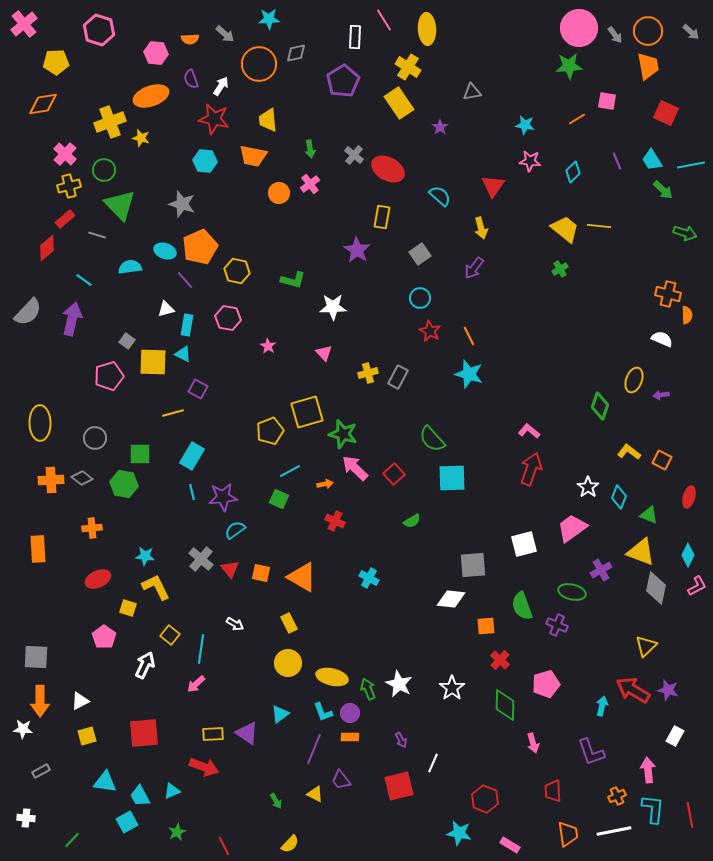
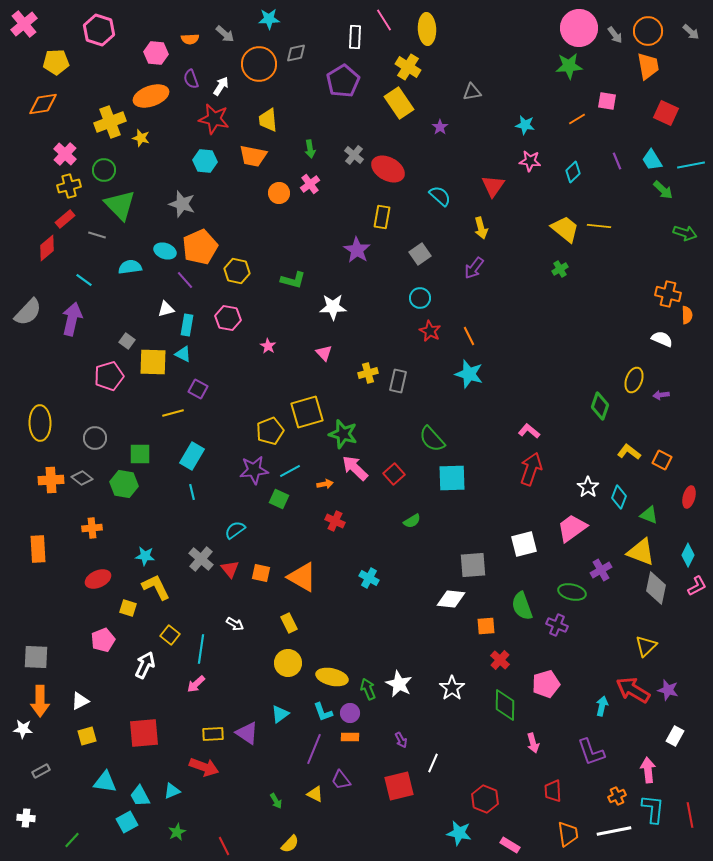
gray rectangle at (398, 377): moved 4 px down; rotated 15 degrees counterclockwise
purple star at (223, 497): moved 31 px right, 27 px up
pink pentagon at (104, 637): moved 1 px left, 3 px down; rotated 15 degrees clockwise
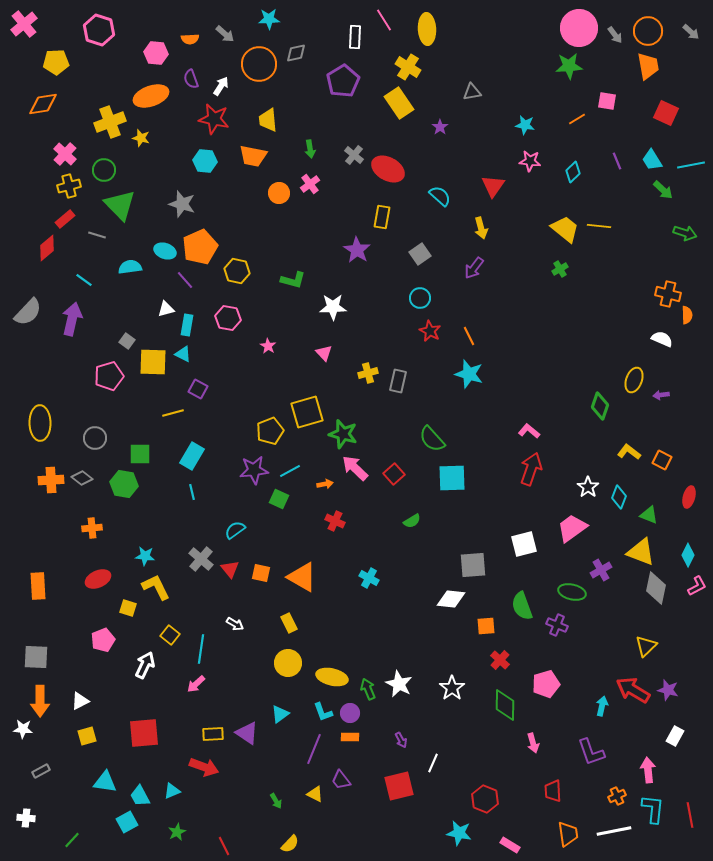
orange rectangle at (38, 549): moved 37 px down
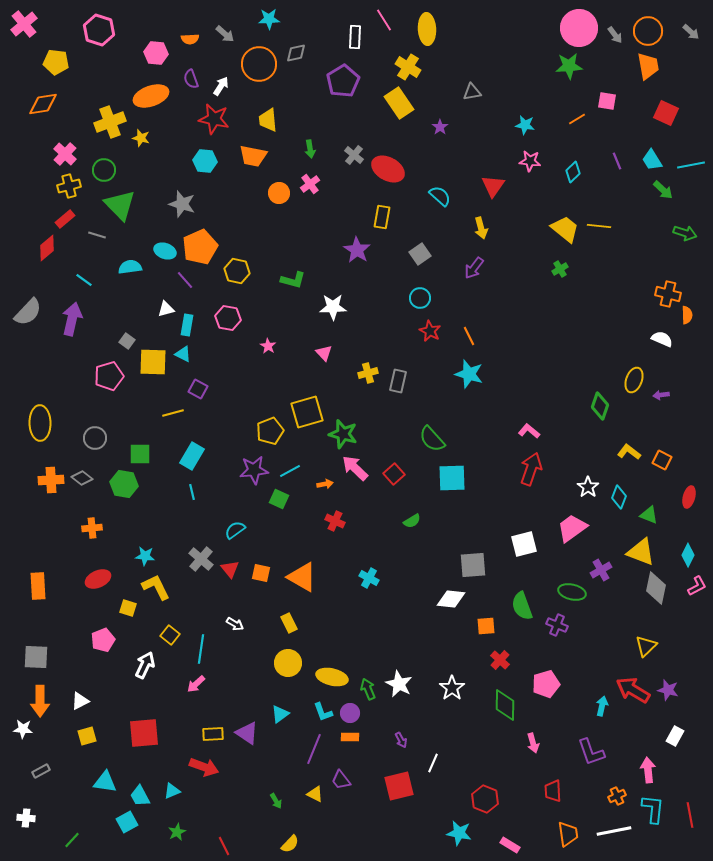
yellow pentagon at (56, 62): rotated 10 degrees clockwise
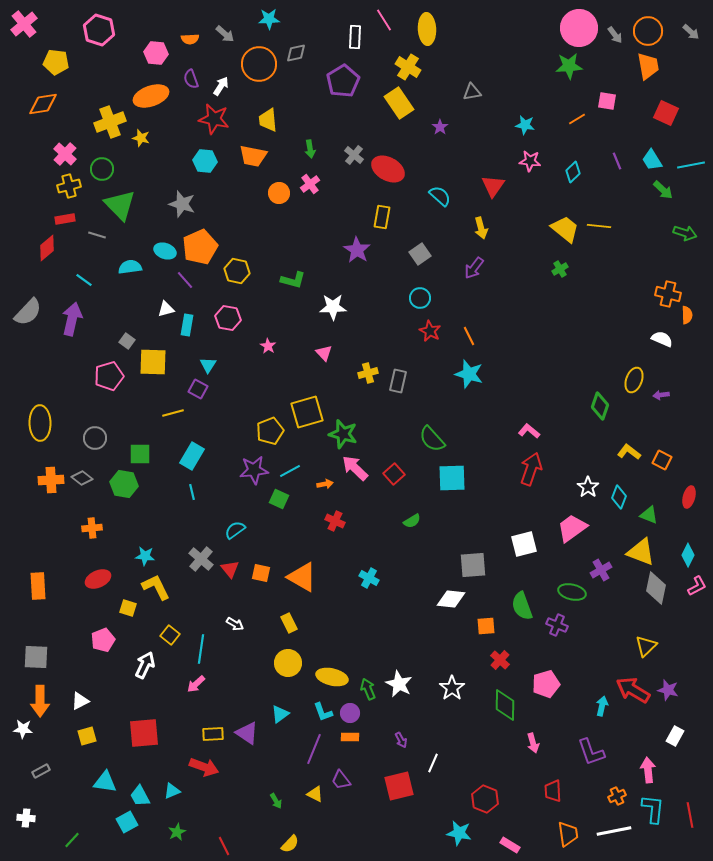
green circle at (104, 170): moved 2 px left, 1 px up
red rectangle at (65, 219): rotated 30 degrees clockwise
cyan triangle at (183, 354): moved 25 px right, 11 px down; rotated 36 degrees clockwise
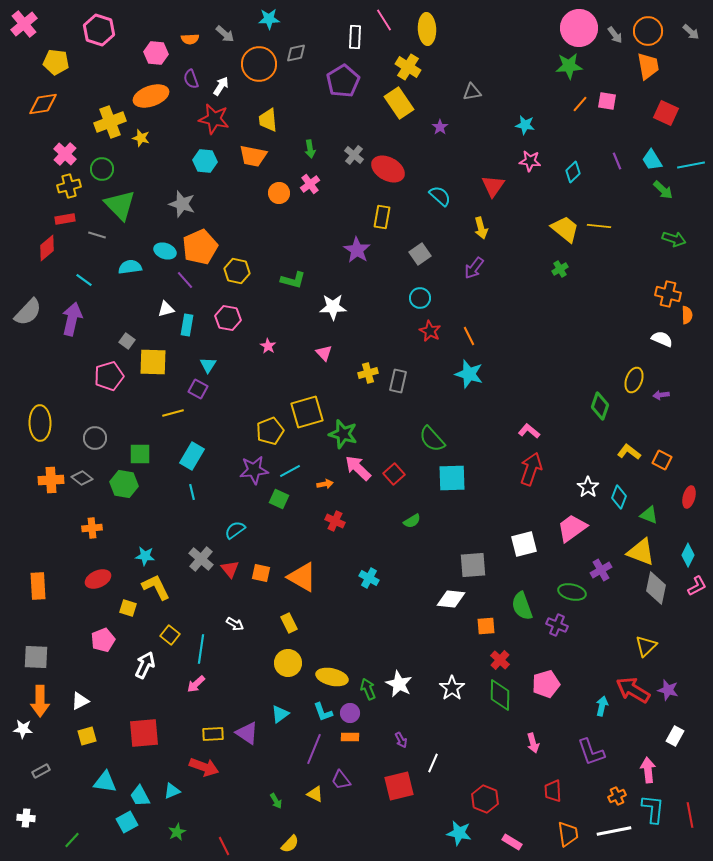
orange line at (577, 119): moved 3 px right, 15 px up; rotated 18 degrees counterclockwise
green arrow at (685, 233): moved 11 px left, 6 px down
pink arrow at (355, 468): moved 3 px right
green diamond at (505, 705): moved 5 px left, 10 px up
pink rectangle at (510, 845): moved 2 px right, 3 px up
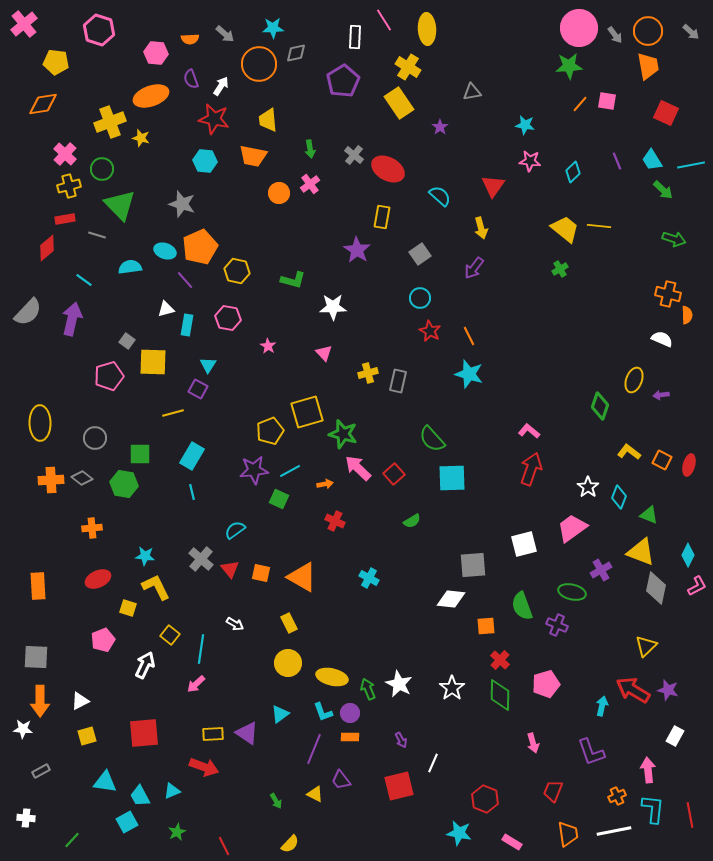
cyan star at (269, 19): moved 4 px right, 9 px down
red ellipse at (689, 497): moved 32 px up
red trapezoid at (553, 791): rotated 25 degrees clockwise
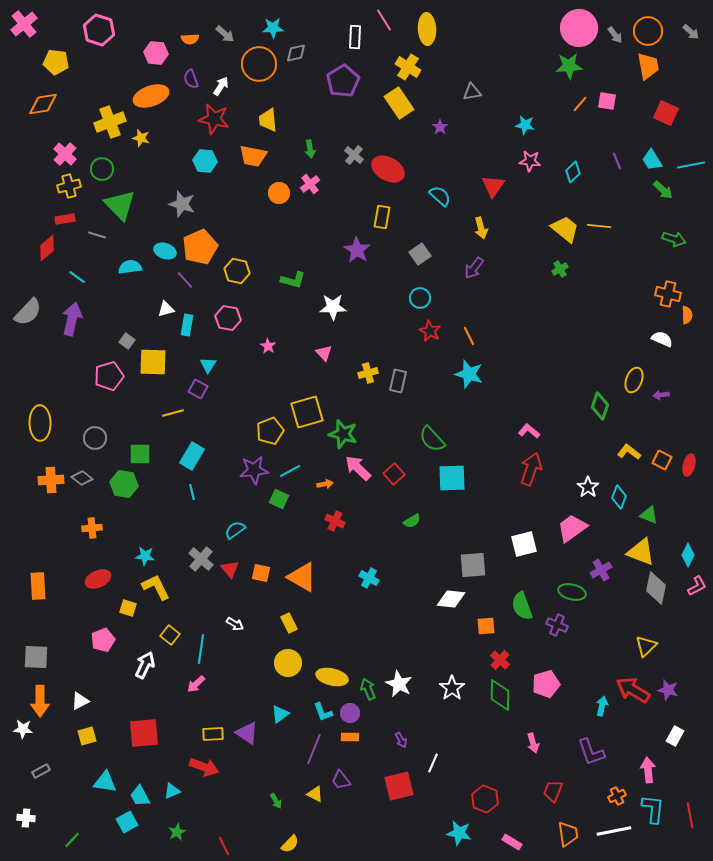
cyan line at (84, 280): moved 7 px left, 3 px up
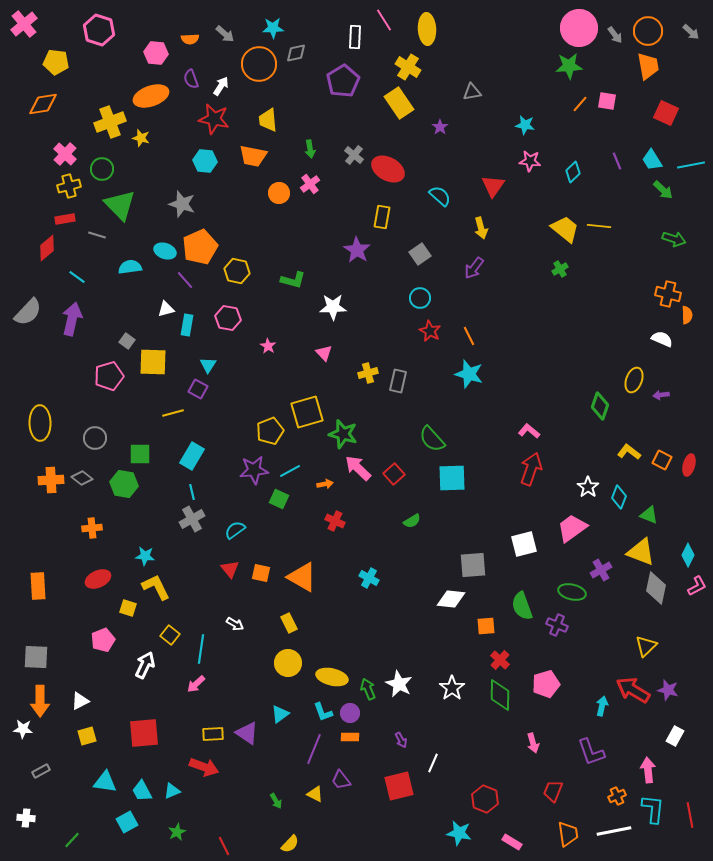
gray cross at (201, 559): moved 9 px left, 40 px up; rotated 20 degrees clockwise
cyan trapezoid at (140, 796): moved 2 px right, 5 px up
